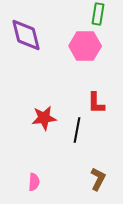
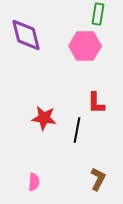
red star: rotated 15 degrees clockwise
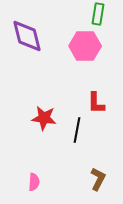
purple diamond: moved 1 px right, 1 px down
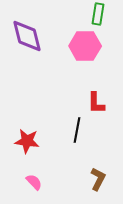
red star: moved 17 px left, 23 px down
pink semicircle: rotated 48 degrees counterclockwise
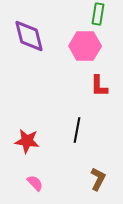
purple diamond: moved 2 px right
red L-shape: moved 3 px right, 17 px up
pink semicircle: moved 1 px right, 1 px down
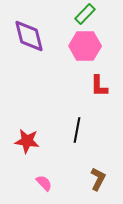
green rectangle: moved 13 px left; rotated 35 degrees clockwise
pink semicircle: moved 9 px right
